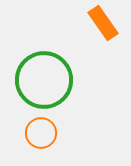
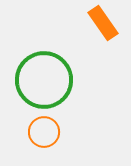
orange circle: moved 3 px right, 1 px up
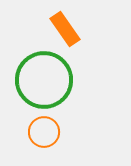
orange rectangle: moved 38 px left, 6 px down
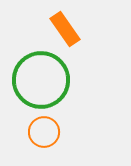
green circle: moved 3 px left
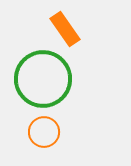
green circle: moved 2 px right, 1 px up
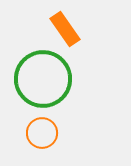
orange circle: moved 2 px left, 1 px down
